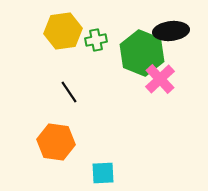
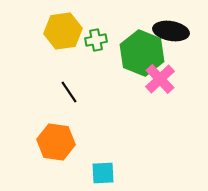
black ellipse: rotated 16 degrees clockwise
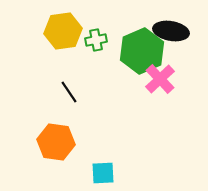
green hexagon: moved 2 px up; rotated 15 degrees clockwise
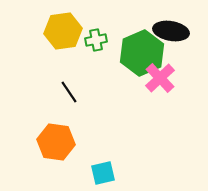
green hexagon: moved 2 px down
pink cross: moved 1 px up
cyan square: rotated 10 degrees counterclockwise
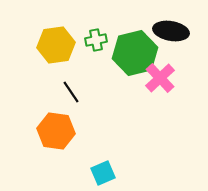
yellow hexagon: moved 7 px left, 14 px down
green hexagon: moved 7 px left; rotated 9 degrees clockwise
black line: moved 2 px right
orange hexagon: moved 11 px up
cyan square: rotated 10 degrees counterclockwise
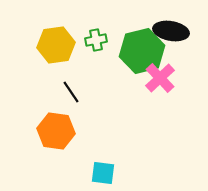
green hexagon: moved 7 px right, 2 px up
cyan square: rotated 30 degrees clockwise
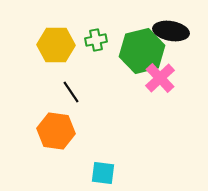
yellow hexagon: rotated 9 degrees clockwise
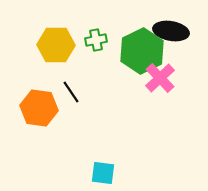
green hexagon: rotated 12 degrees counterclockwise
orange hexagon: moved 17 px left, 23 px up
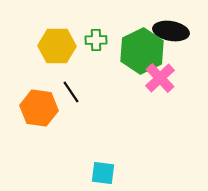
green cross: rotated 10 degrees clockwise
yellow hexagon: moved 1 px right, 1 px down
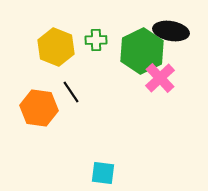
yellow hexagon: moved 1 px left, 1 px down; rotated 21 degrees clockwise
